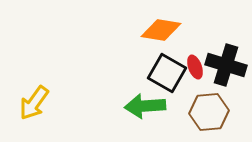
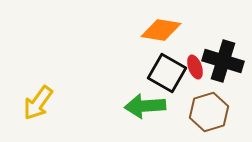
black cross: moved 3 px left, 4 px up
yellow arrow: moved 4 px right
brown hexagon: rotated 12 degrees counterclockwise
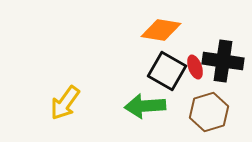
black cross: rotated 9 degrees counterclockwise
black square: moved 2 px up
yellow arrow: moved 27 px right
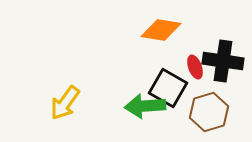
black square: moved 1 px right, 17 px down
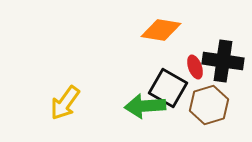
brown hexagon: moved 7 px up
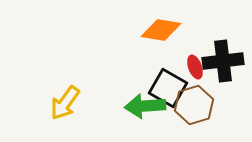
black cross: rotated 15 degrees counterclockwise
brown hexagon: moved 15 px left
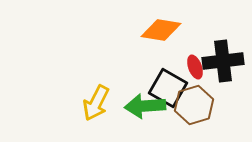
yellow arrow: moved 31 px right; rotated 9 degrees counterclockwise
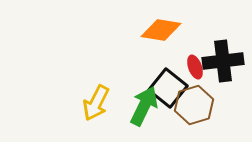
black square: rotated 9 degrees clockwise
green arrow: moved 1 px left; rotated 120 degrees clockwise
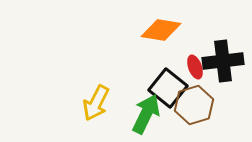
green arrow: moved 2 px right, 8 px down
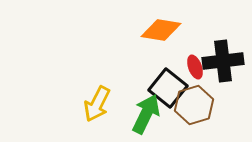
yellow arrow: moved 1 px right, 1 px down
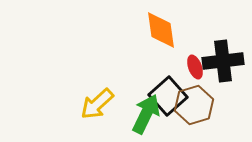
orange diamond: rotated 72 degrees clockwise
black square: moved 8 px down; rotated 9 degrees clockwise
yellow arrow: rotated 21 degrees clockwise
